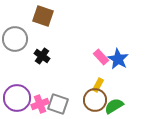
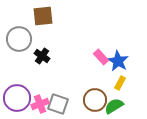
brown square: rotated 25 degrees counterclockwise
gray circle: moved 4 px right
blue star: moved 2 px down
yellow rectangle: moved 22 px right, 2 px up
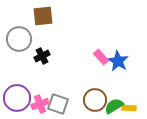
black cross: rotated 28 degrees clockwise
yellow rectangle: moved 9 px right, 25 px down; rotated 64 degrees clockwise
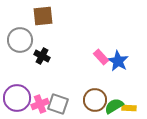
gray circle: moved 1 px right, 1 px down
black cross: rotated 35 degrees counterclockwise
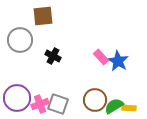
black cross: moved 11 px right
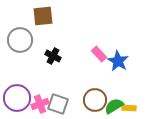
pink rectangle: moved 2 px left, 3 px up
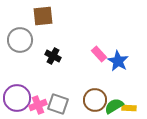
pink cross: moved 2 px left, 1 px down
